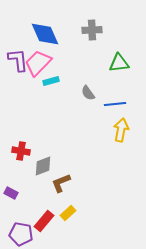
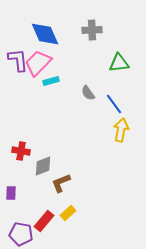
blue line: moved 1 px left; rotated 60 degrees clockwise
purple rectangle: rotated 64 degrees clockwise
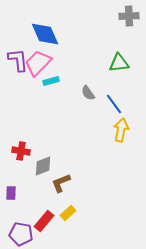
gray cross: moved 37 px right, 14 px up
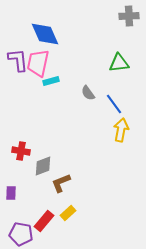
pink trapezoid: rotated 32 degrees counterclockwise
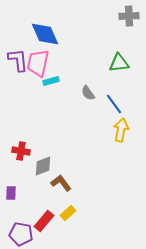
brown L-shape: rotated 75 degrees clockwise
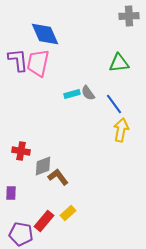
cyan rectangle: moved 21 px right, 13 px down
brown L-shape: moved 3 px left, 6 px up
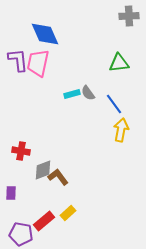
gray diamond: moved 4 px down
red rectangle: rotated 10 degrees clockwise
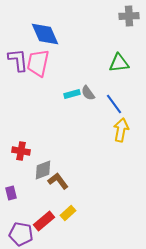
brown L-shape: moved 4 px down
purple rectangle: rotated 16 degrees counterclockwise
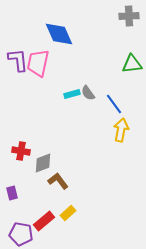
blue diamond: moved 14 px right
green triangle: moved 13 px right, 1 px down
gray diamond: moved 7 px up
purple rectangle: moved 1 px right
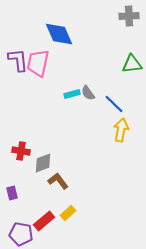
blue line: rotated 10 degrees counterclockwise
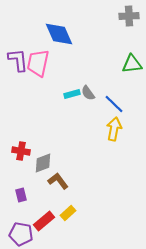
yellow arrow: moved 7 px left, 1 px up
purple rectangle: moved 9 px right, 2 px down
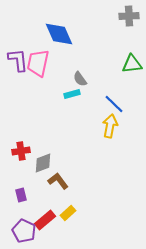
gray semicircle: moved 8 px left, 14 px up
yellow arrow: moved 4 px left, 3 px up
red cross: rotated 18 degrees counterclockwise
red rectangle: moved 1 px right, 1 px up
purple pentagon: moved 3 px right, 3 px up; rotated 15 degrees clockwise
